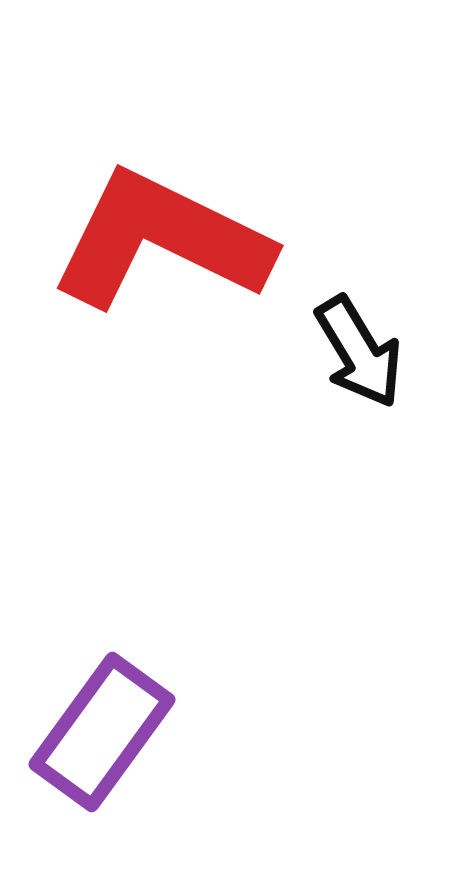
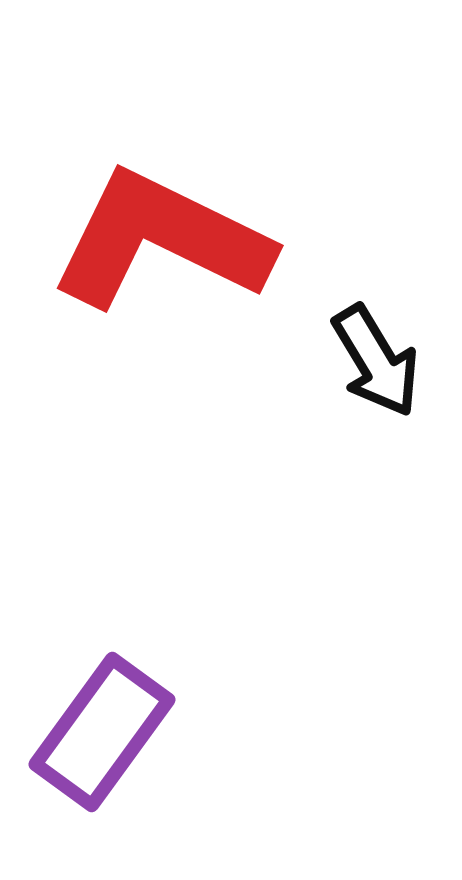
black arrow: moved 17 px right, 9 px down
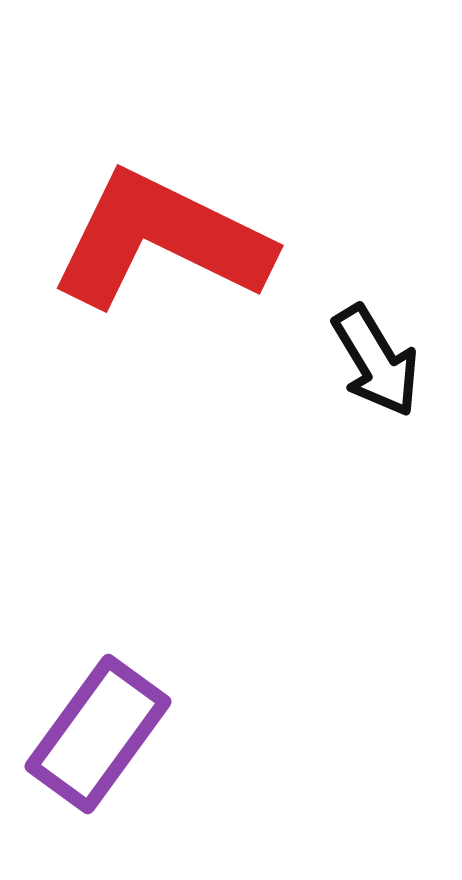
purple rectangle: moved 4 px left, 2 px down
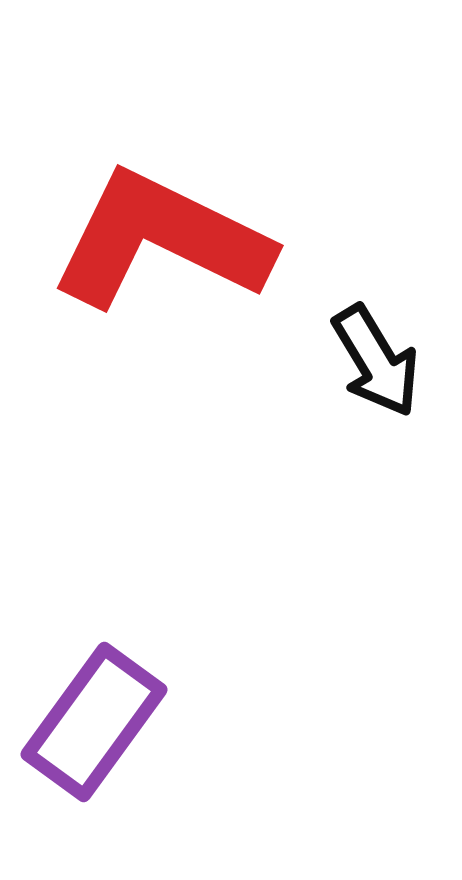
purple rectangle: moved 4 px left, 12 px up
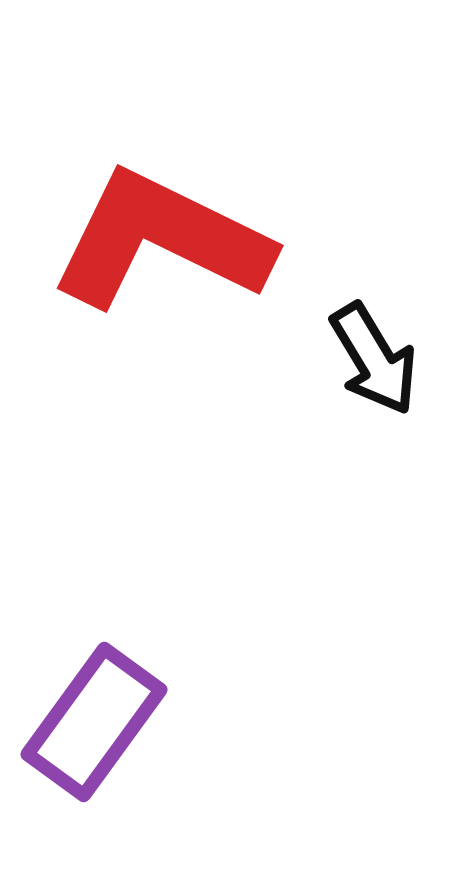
black arrow: moved 2 px left, 2 px up
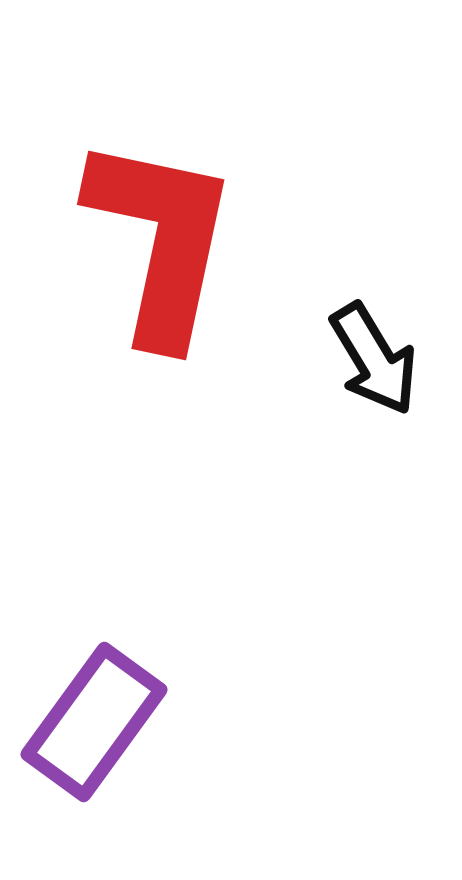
red L-shape: rotated 76 degrees clockwise
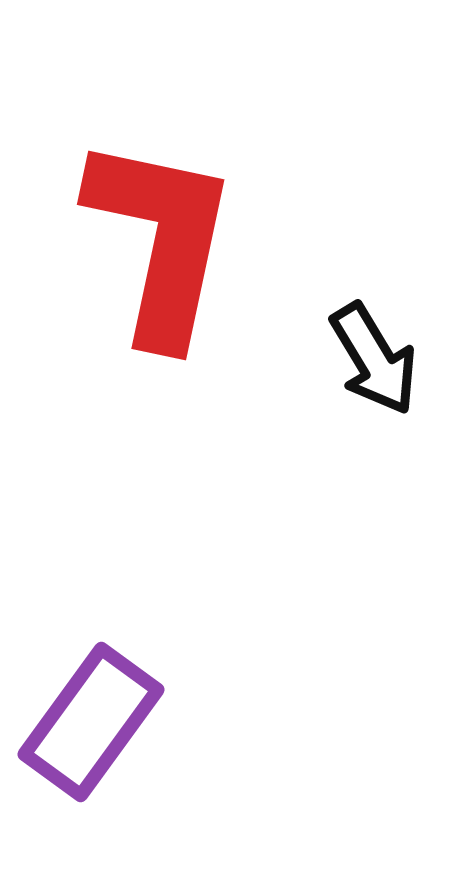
purple rectangle: moved 3 px left
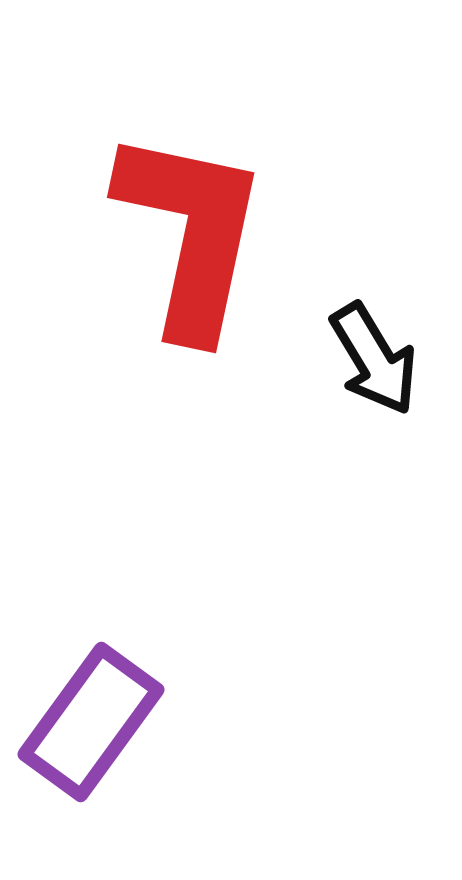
red L-shape: moved 30 px right, 7 px up
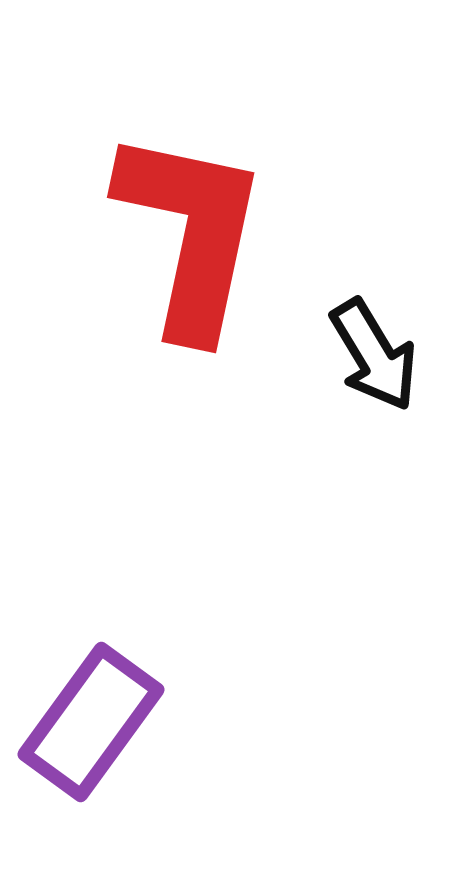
black arrow: moved 4 px up
